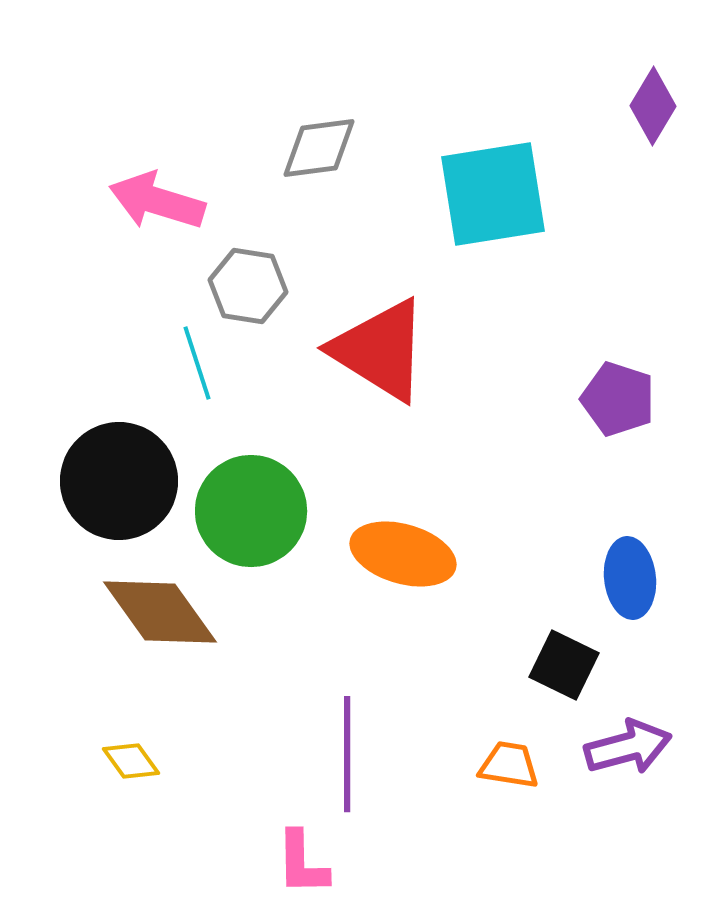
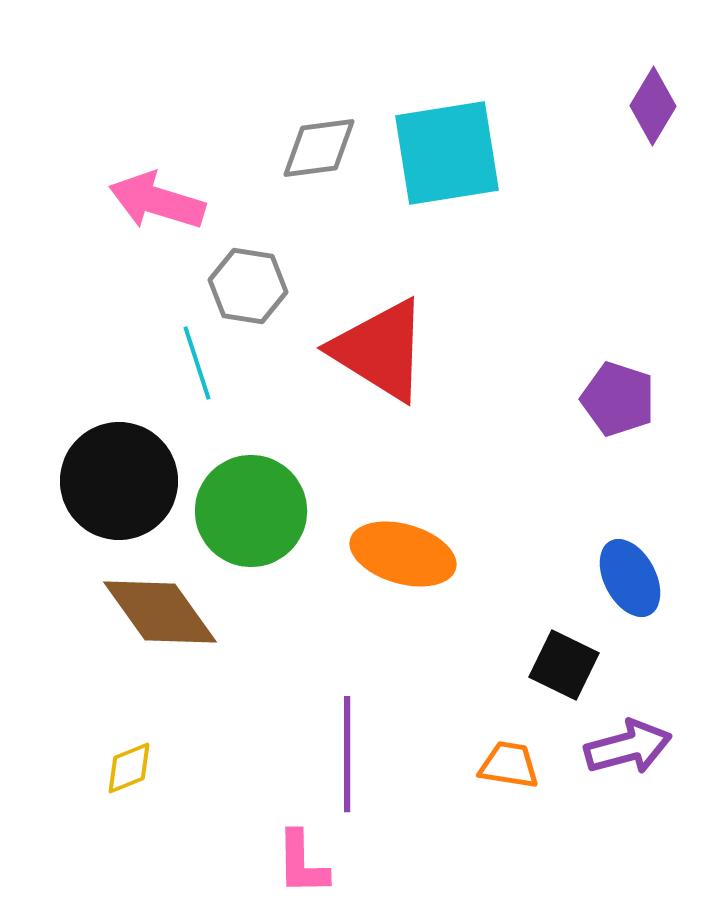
cyan square: moved 46 px left, 41 px up
blue ellipse: rotated 22 degrees counterclockwise
yellow diamond: moved 2 px left, 7 px down; rotated 76 degrees counterclockwise
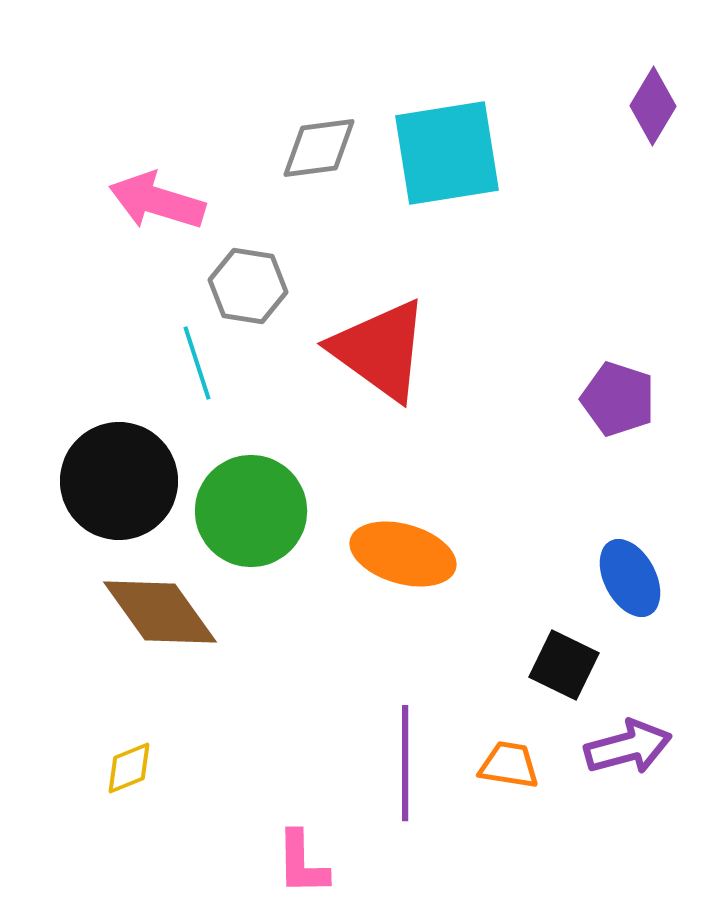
red triangle: rotated 4 degrees clockwise
purple line: moved 58 px right, 9 px down
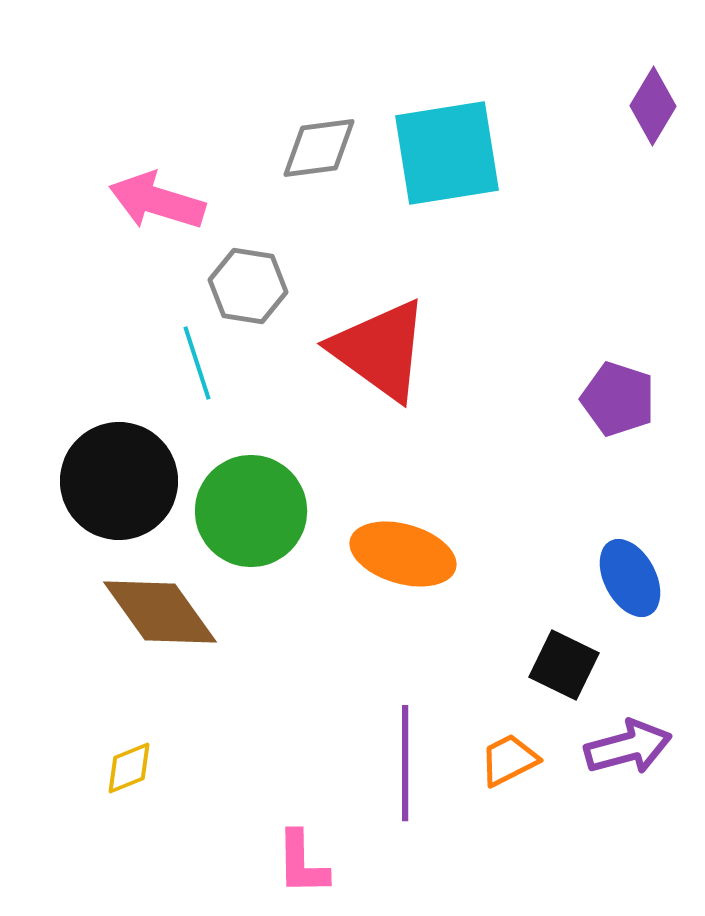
orange trapezoid: moved 5 px up; rotated 36 degrees counterclockwise
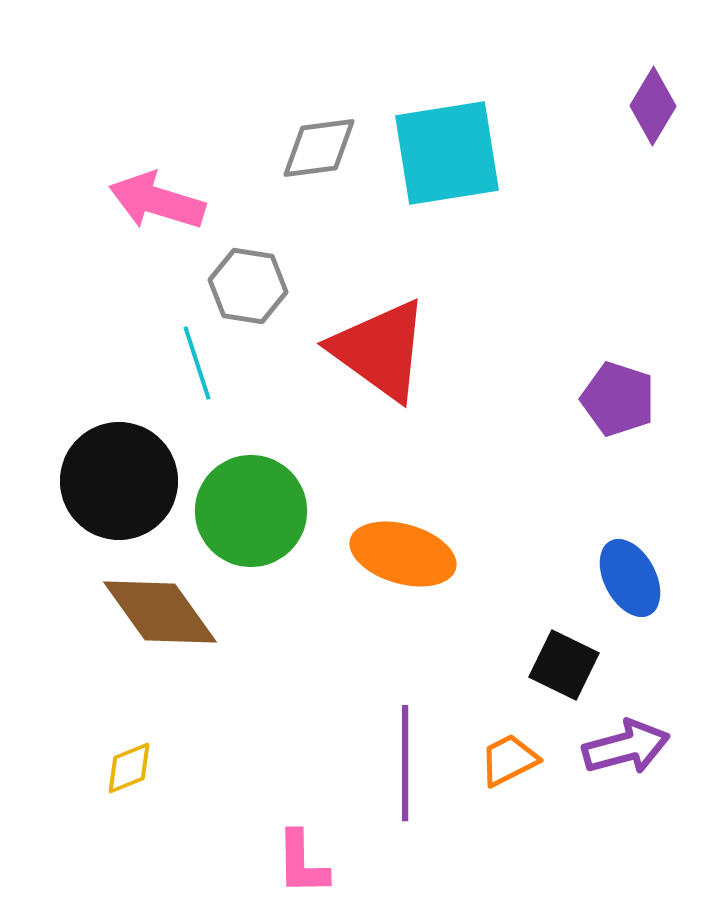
purple arrow: moved 2 px left
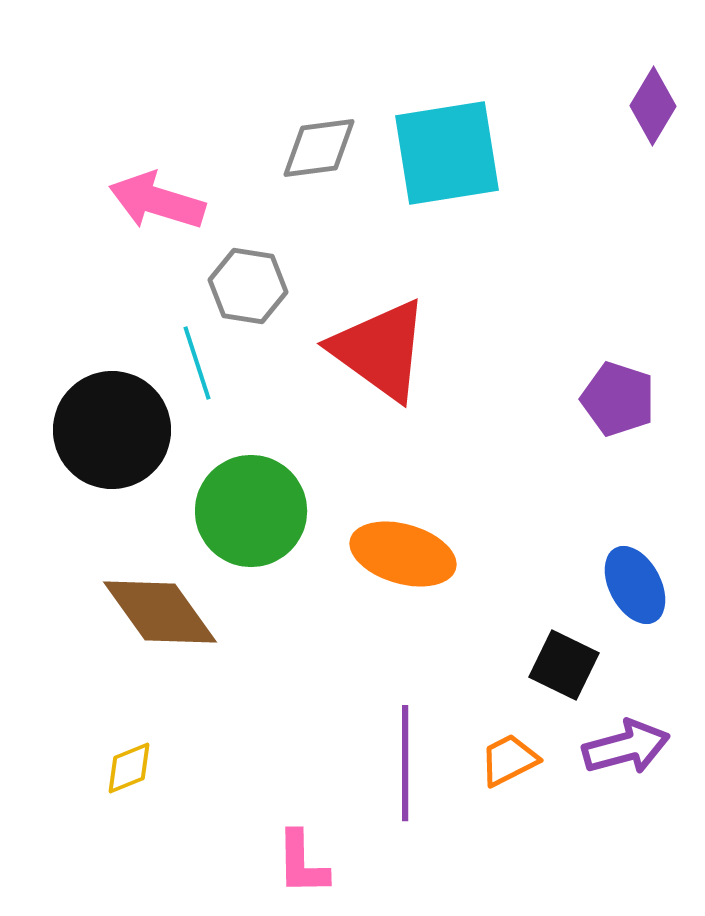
black circle: moved 7 px left, 51 px up
blue ellipse: moved 5 px right, 7 px down
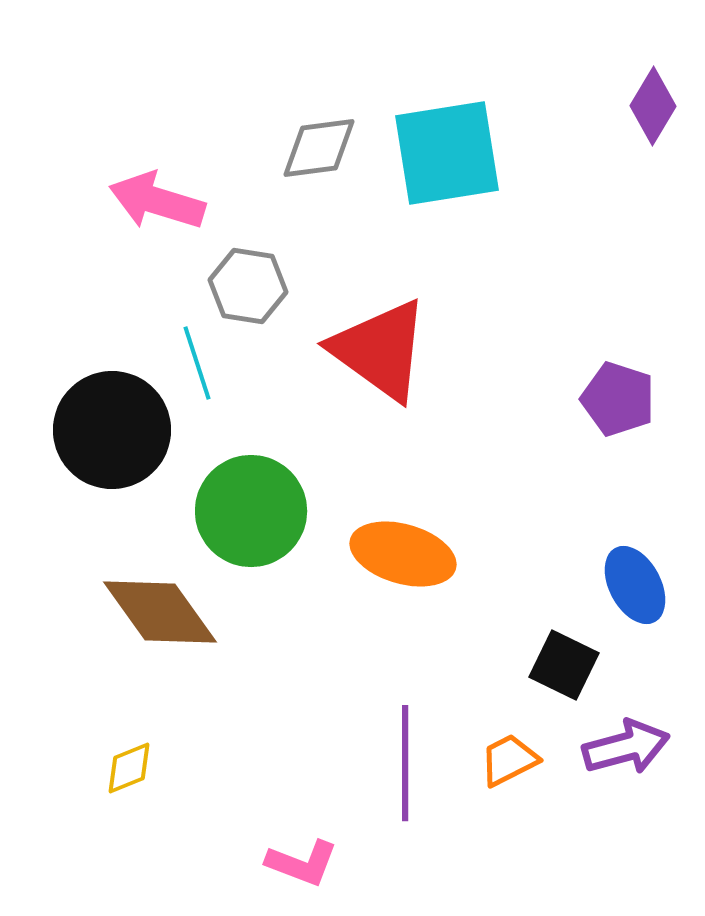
pink L-shape: rotated 68 degrees counterclockwise
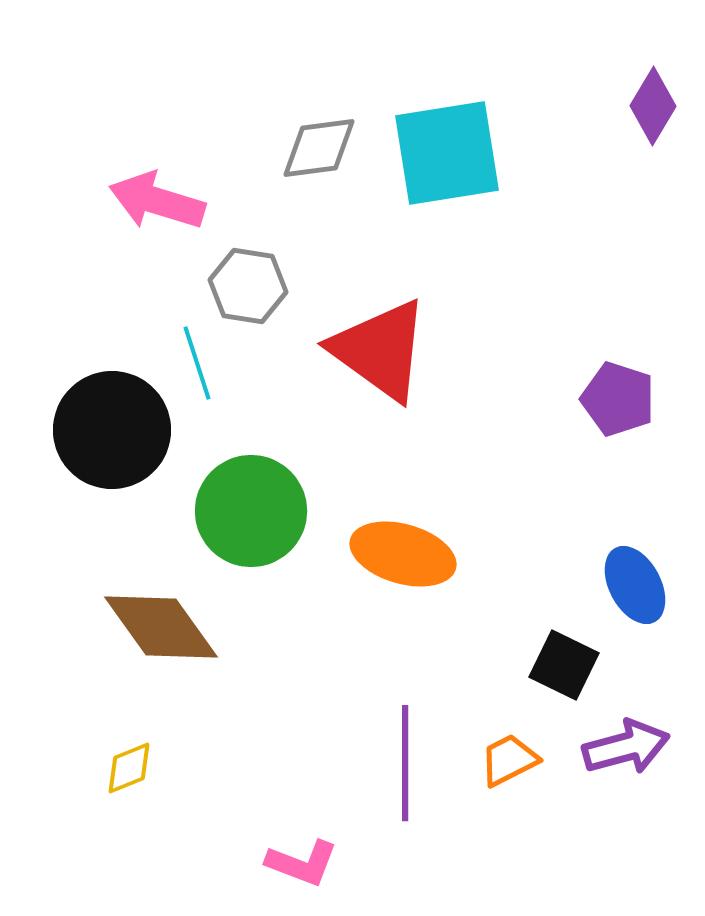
brown diamond: moved 1 px right, 15 px down
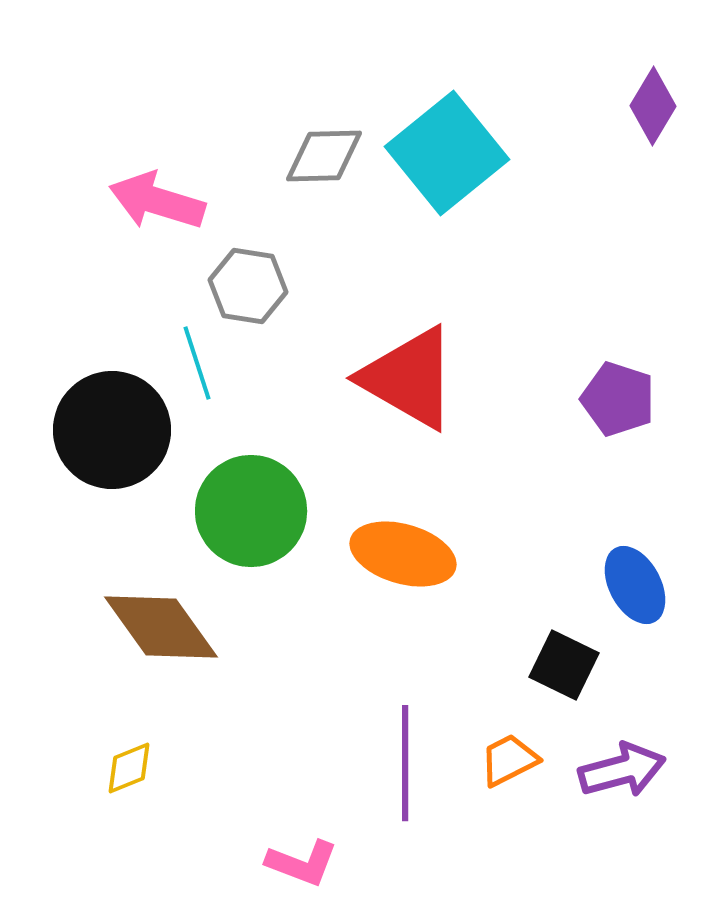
gray diamond: moved 5 px right, 8 px down; rotated 6 degrees clockwise
cyan square: rotated 30 degrees counterclockwise
red triangle: moved 29 px right, 28 px down; rotated 6 degrees counterclockwise
purple arrow: moved 4 px left, 23 px down
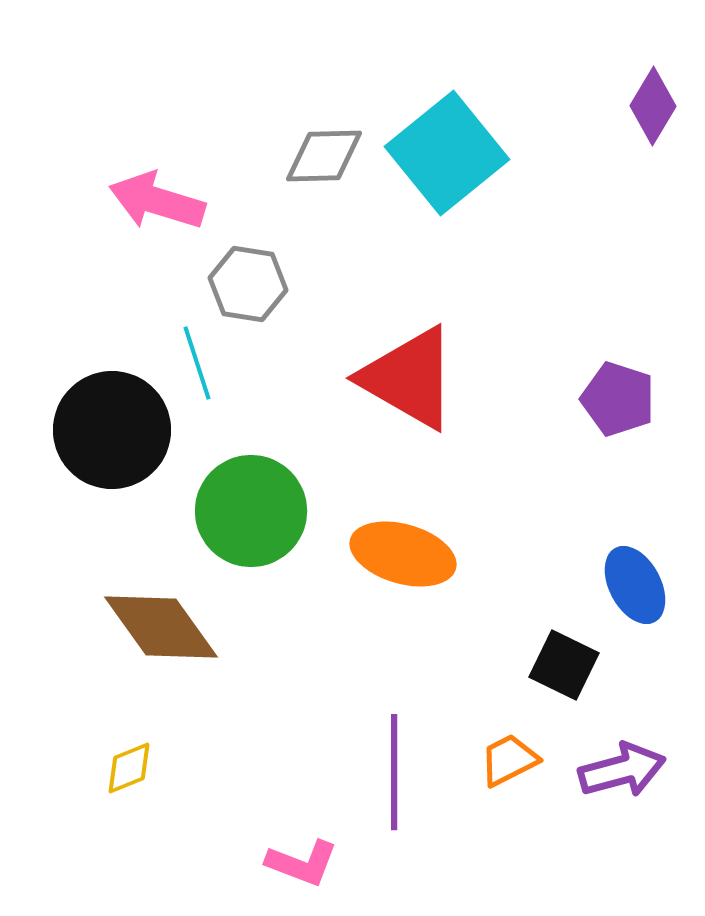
gray hexagon: moved 2 px up
purple line: moved 11 px left, 9 px down
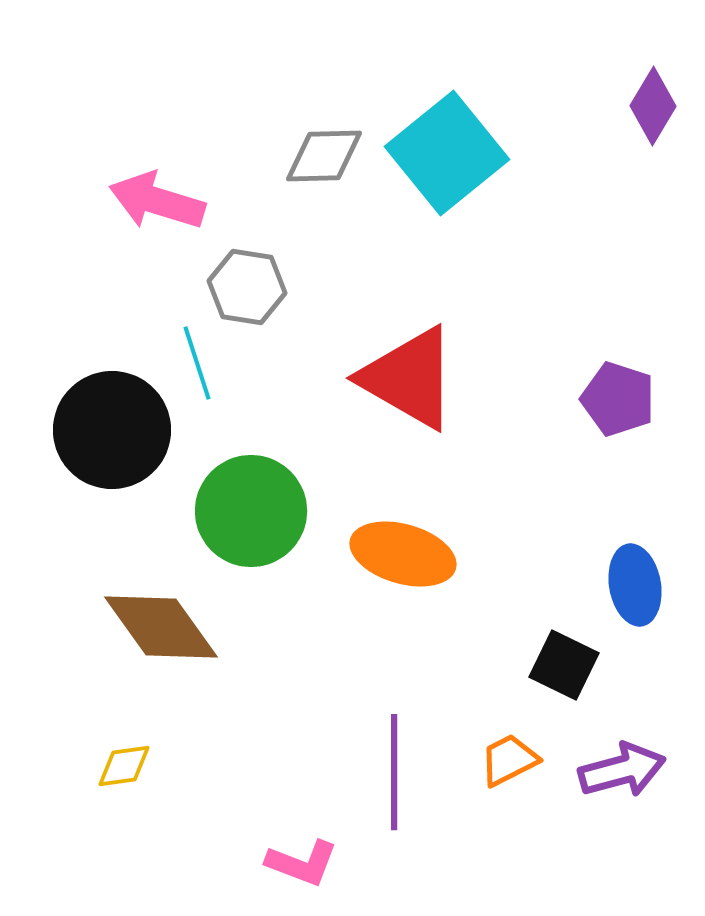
gray hexagon: moved 1 px left, 3 px down
blue ellipse: rotated 18 degrees clockwise
yellow diamond: moved 5 px left, 2 px up; rotated 14 degrees clockwise
